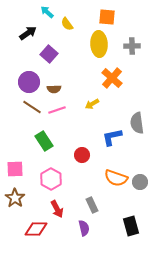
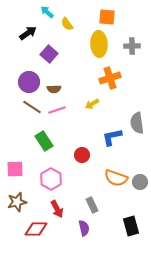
orange cross: moved 2 px left; rotated 30 degrees clockwise
brown star: moved 2 px right, 4 px down; rotated 24 degrees clockwise
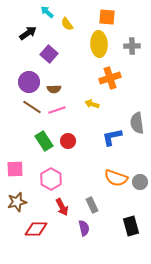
yellow arrow: rotated 48 degrees clockwise
red circle: moved 14 px left, 14 px up
red arrow: moved 5 px right, 2 px up
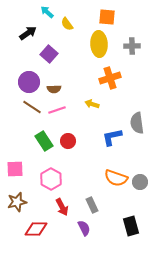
purple semicircle: rotated 14 degrees counterclockwise
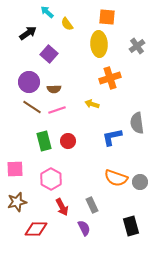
gray cross: moved 5 px right; rotated 35 degrees counterclockwise
green rectangle: rotated 18 degrees clockwise
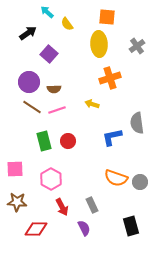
brown star: rotated 18 degrees clockwise
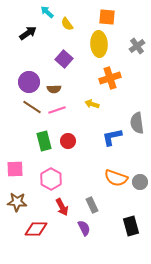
purple square: moved 15 px right, 5 px down
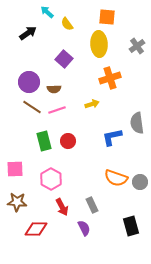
yellow arrow: rotated 144 degrees clockwise
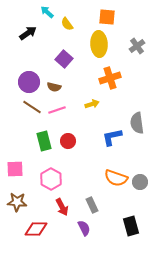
brown semicircle: moved 2 px up; rotated 16 degrees clockwise
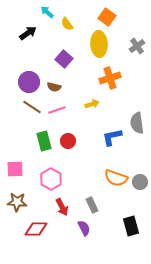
orange square: rotated 30 degrees clockwise
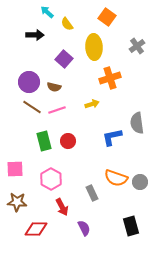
black arrow: moved 7 px right, 2 px down; rotated 36 degrees clockwise
yellow ellipse: moved 5 px left, 3 px down
gray rectangle: moved 12 px up
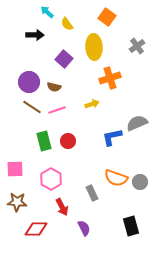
gray semicircle: rotated 75 degrees clockwise
